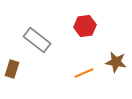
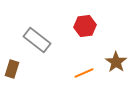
brown star: rotated 25 degrees clockwise
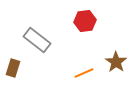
red hexagon: moved 5 px up
brown rectangle: moved 1 px right, 1 px up
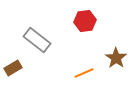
brown star: moved 4 px up
brown rectangle: rotated 42 degrees clockwise
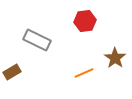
gray rectangle: rotated 12 degrees counterclockwise
brown star: moved 1 px left
brown rectangle: moved 1 px left, 4 px down
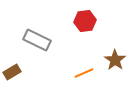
brown star: moved 2 px down
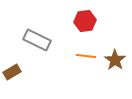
orange line: moved 2 px right, 17 px up; rotated 30 degrees clockwise
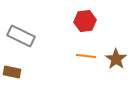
gray rectangle: moved 16 px left, 4 px up
brown star: moved 1 px right, 1 px up
brown rectangle: rotated 42 degrees clockwise
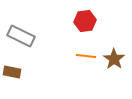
brown star: moved 2 px left
